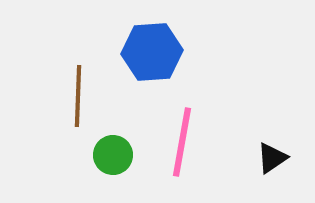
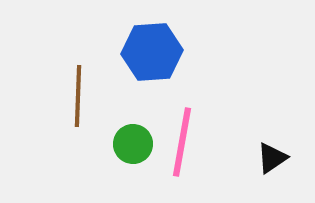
green circle: moved 20 px right, 11 px up
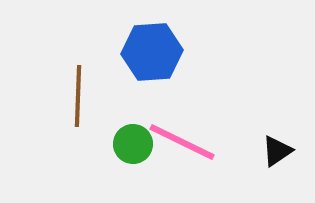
pink line: rotated 74 degrees counterclockwise
black triangle: moved 5 px right, 7 px up
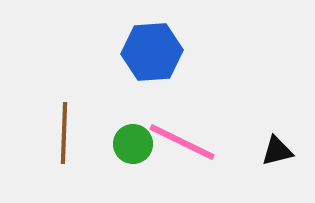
brown line: moved 14 px left, 37 px down
black triangle: rotated 20 degrees clockwise
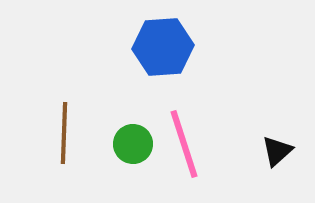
blue hexagon: moved 11 px right, 5 px up
pink line: moved 2 px right, 2 px down; rotated 46 degrees clockwise
black triangle: rotated 28 degrees counterclockwise
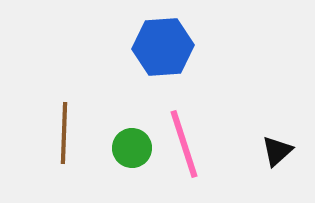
green circle: moved 1 px left, 4 px down
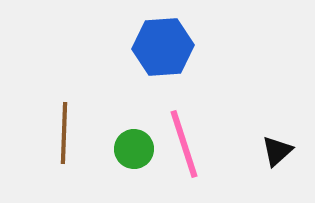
green circle: moved 2 px right, 1 px down
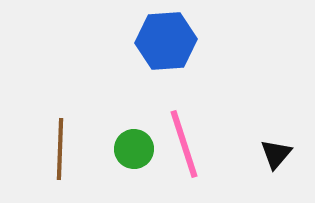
blue hexagon: moved 3 px right, 6 px up
brown line: moved 4 px left, 16 px down
black triangle: moved 1 px left, 3 px down; rotated 8 degrees counterclockwise
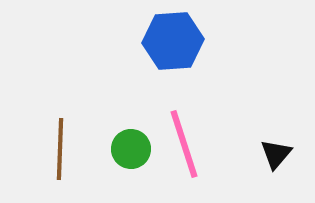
blue hexagon: moved 7 px right
green circle: moved 3 px left
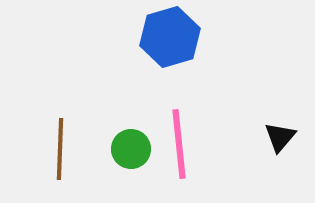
blue hexagon: moved 3 px left, 4 px up; rotated 12 degrees counterclockwise
pink line: moved 5 px left; rotated 12 degrees clockwise
black triangle: moved 4 px right, 17 px up
